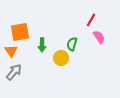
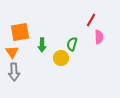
pink semicircle: rotated 32 degrees clockwise
orange triangle: moved 1 px right, 1 px down
gray arrow: rotated 138 degrees clockwise
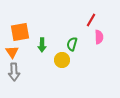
yellow circle: moved 1 px right, 2 px down
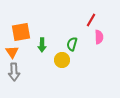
orange square: moved 1 px right
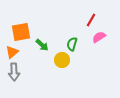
pink semicircle: rotated 120 degrees counterclockwise
green arrow: rotated 48 degrees counterclockwise
orange triangle: rotated 24 degrees clockwise
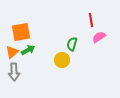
red line: rotated 40 degrees counterclockwise
green arrow: moved 14 px left, 5 px down; rotated 72 degrees counterclockwise
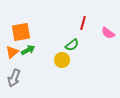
red line: moved 8 px left, 3 px down; rotated 24 degrees clockwise
pink semicircle: moved 9 px right, 4 px up; rotated 112 degrees counterclockwise
green semicircle: moved 1 px down; rotated 144 degrees counterclockwise
gray arrow: moved 6 px down; rotated 24 degrees clockwise
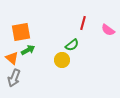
pink semicircle: moved 3 px up
orange triangle: moved 6 px down; rotated 40 degrees counterclockwise
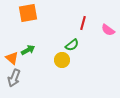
orange square: moved 7 px right, 19 px up
